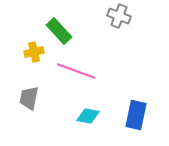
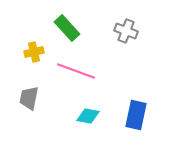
gray cross: moved 7 px right, 15 px down
green rectangle: moved 8 px right, 3 px up
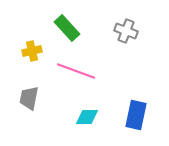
yellow cross: moved 2 px left, 1 px up
cyan diamond: moved 1 px left, 1 px down; rotated 10 degrees counterclockwise
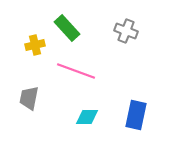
yellow cross: moved 3 px right, 6 px up
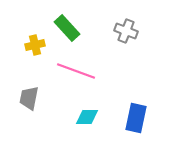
blue rectangle: moved 3 px down
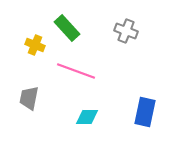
yellow cross: rotated 36 degrees clockwise
blue rectangle: moved 9 px right, 6 px up
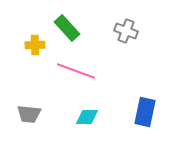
yellow cross: rotated 24 degrees counterclockwise
gray trapezoid: moved 16 px down; rotated 95 degrees counterclockwise
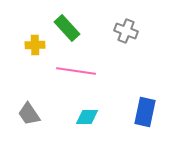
pink line: rotated 12 degrees counterclockwise
gray trapezoid: rotated 50 degrees clockwise
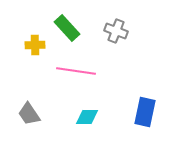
gray cross: moved 10 px left
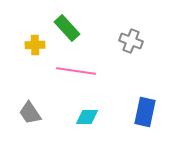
gray cross: moved 15 px right, 10 px down
gray trapezoid: moved 1 px right, 1 px up
